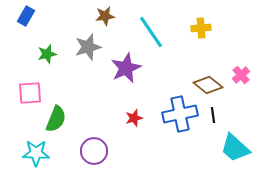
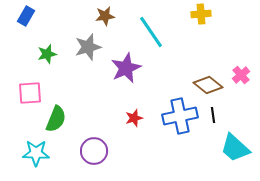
yellow cross: moved 14 px up
blue cross: moved 2 px down
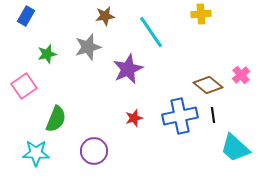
purple star: moved 2 px right, 1 px down
pink square: moved 6 px left, 7 px up; rotated 30 degrees counterclockwise
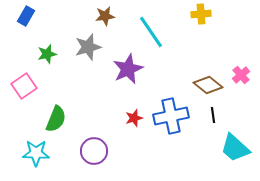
blue cross: moved 9 px left
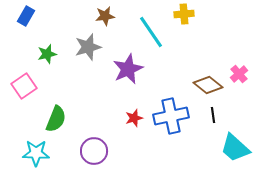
yellow cross: moved 17 px left
pink cross: moved 2 px left, 1 px up
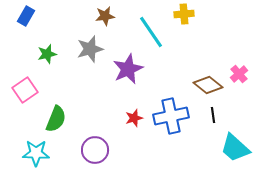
gray star: moved 2 px right, 2 px down
pink square: moved 1 px right, 4 px down
purple circle: moved 1 px right, 1 px up
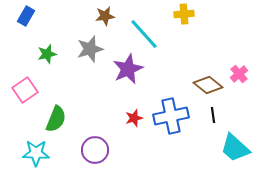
cyan line: moved 7 px left, 2 px down; rotated 8 degrees counterclockwise
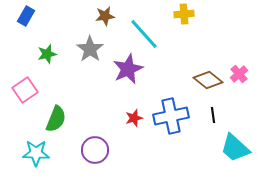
gray star: rotated 20 degrees counterclockwise
brown diamond: moved 5 px up
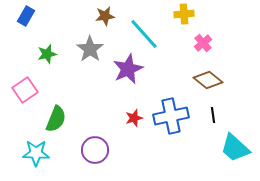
pink cross: moved 36 px left, 31 px up
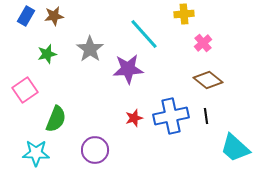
brown star: moved 51 px left
purple star: rotated 20 degrees clockwise
black line: moved 7 px left, 1 px down
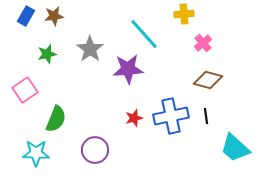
brown diamond: rotated 24 degrees counterclockwise
